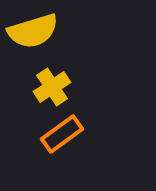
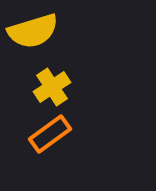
orange rectangle: moved 12 px left
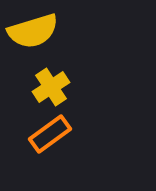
yellow cross: moved 1 px left
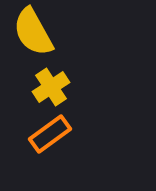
yellow semicircle: moved 1 px down; rotated 78 degrees clockwise
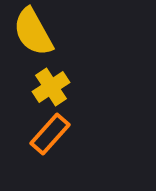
orange rectangle: rotated 12 degrees counterclockwise
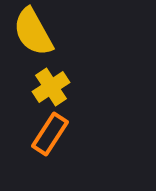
orange rectangle: rotated 9 degrees counterclockwise
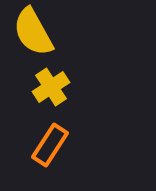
orange rectangle: moved 11 px down
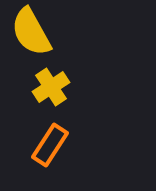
yellow semicircle: moved 2 px left
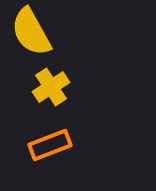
orange rectangle: rotated 36 degrees clockwise
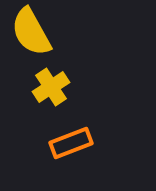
orange rectangle: moved 21 px right, 2 px up
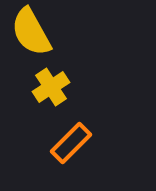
orange rectangle: rotated 24 degrees counterclockwise
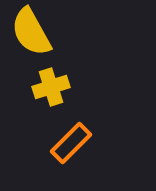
yellow cross: rotated 15 degrees clockwise
